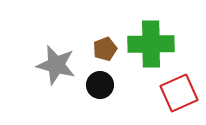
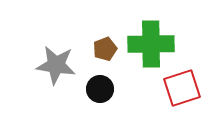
gray star: rotated 6 degrees counterclockwise
black circle: moved 4 px down
red square: moved 3 px right, 5 px up; rotated 6 degrees clockwise
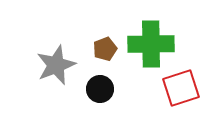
gray star: rotated 30 degrees counterclockwise
red square: moved 1 px left
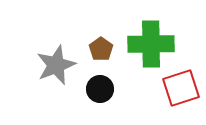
brown pentagon: moved 4 px left; rotated 15 degrees counterclockwise
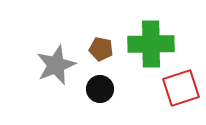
brown pentagon: rotated 25 degrees counterclockwise
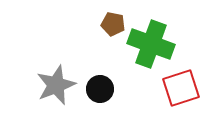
green cross: rotated 21 degrees clockwise
brown pentagon: moved 12 px right, 25 px up
gray star: moved 20 px down
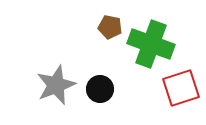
brown pentagon: moved 3 px left, 3 px down
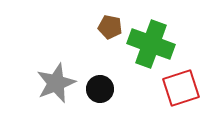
gray star: moved 2 px up
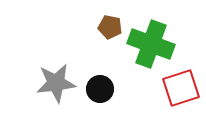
gray star: rotated 15 degrees clockwise
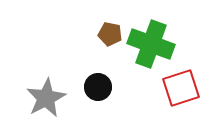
brown pentagon: moved 7 px down
gray star: moved 10 px left, 15 px down; rotated 21 degrees counterclockwise
black circle: moved 2 px left, 2 px up
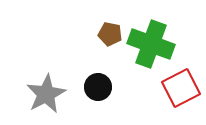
red square: rotated 9 degrees counterclockwise
gray star: moved 4 px up
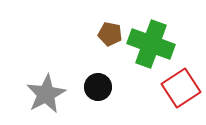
red square: rotated 6 degrees counterclockwise
